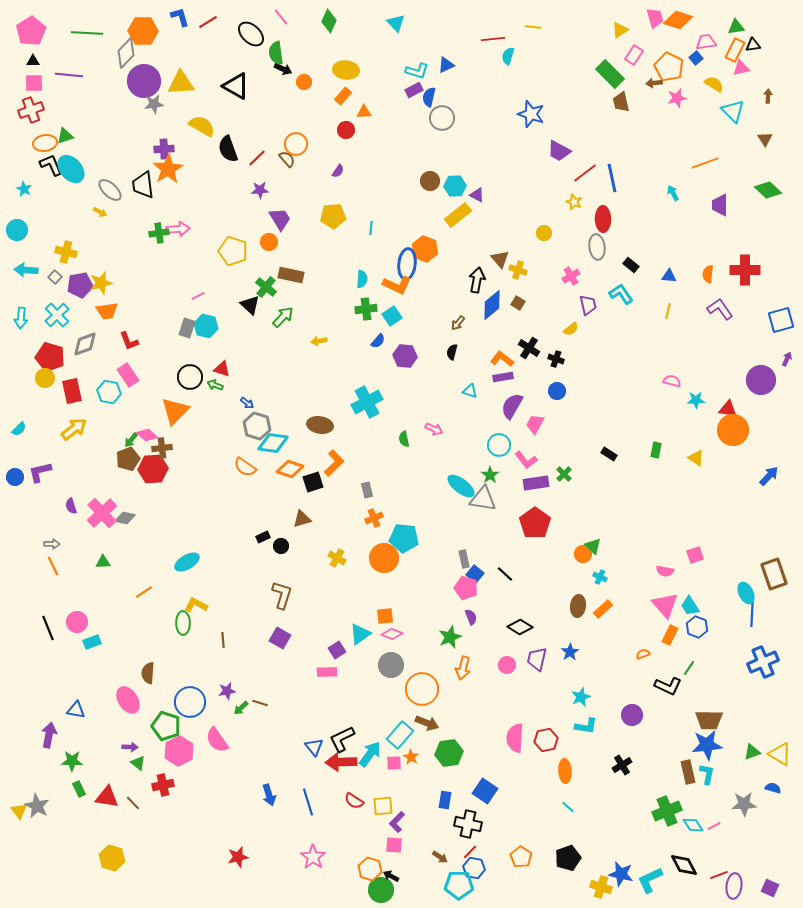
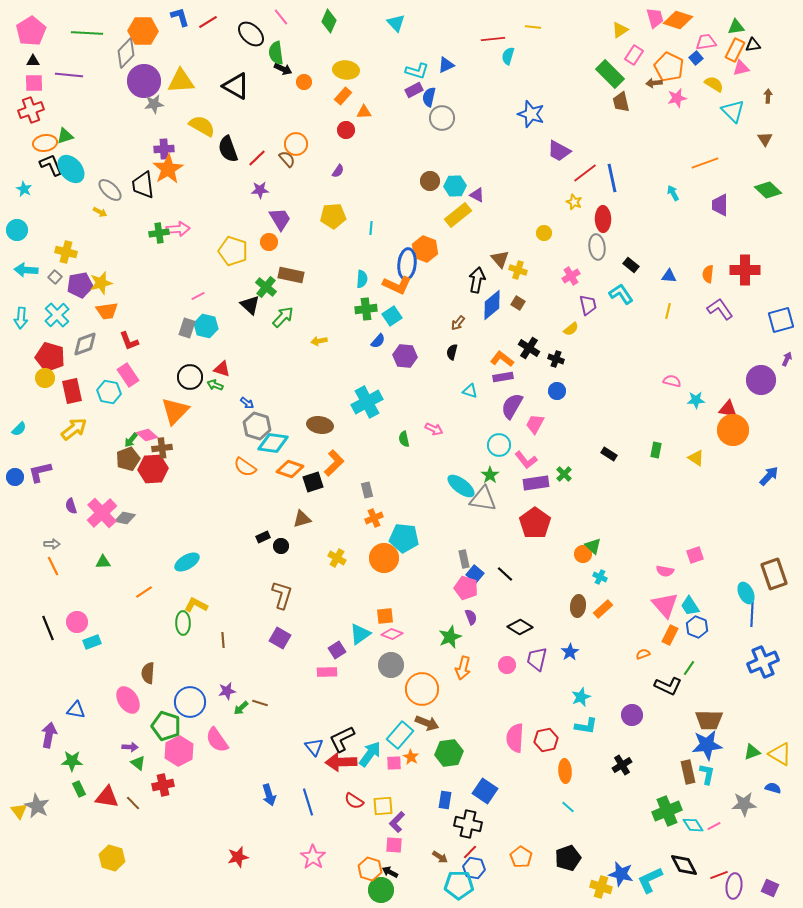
yellow triangle at (181, 83): moved 2 px up
black arrow at (391, 876): moved 1 px left, 4 px up
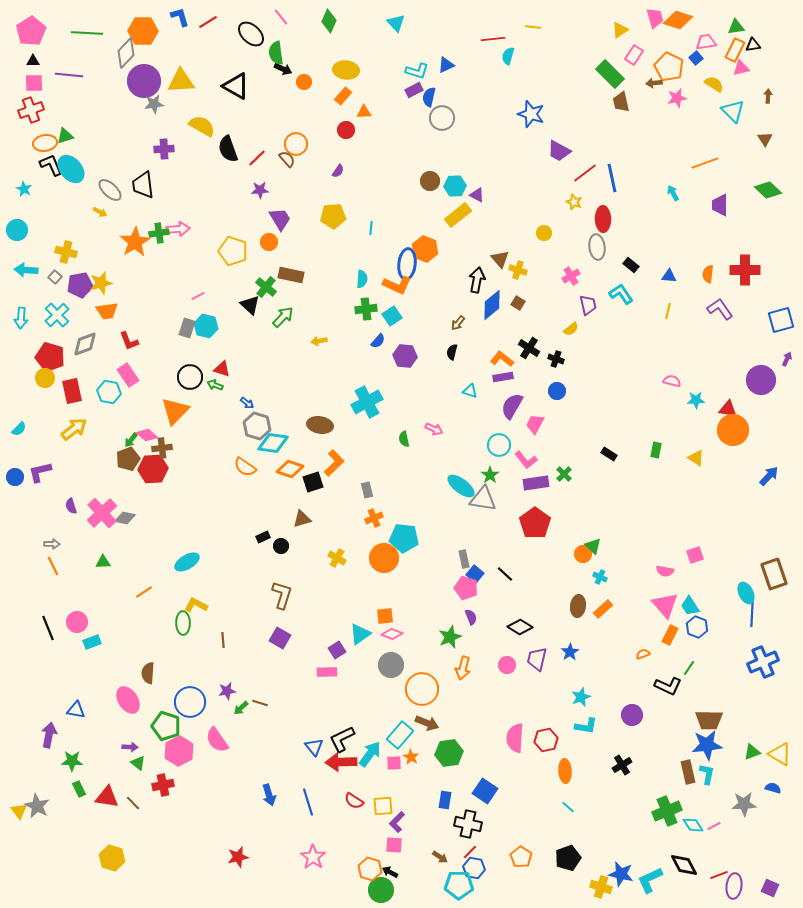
orange star at (168, 169): moved 33 px left, 73 px down
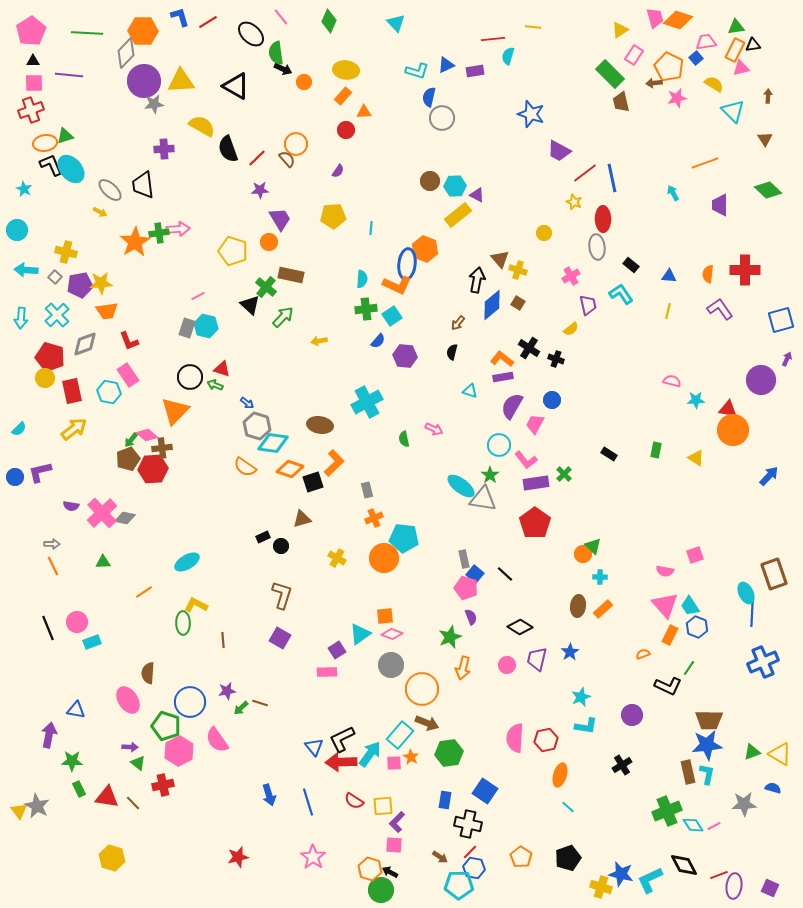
purple rectangle at (414, 90): moved 61 px right, 19 px up; rotated 18 degrees clockwise
yellow star at (101, 283): rotated 10 degrees clockwise
blue circle at (557, 391): moved 5 px left, 9 px down
purple semicircle at (71, 506): rotated 63 degrees counterclockwise
cyan cross at (600, 577): rotated 24 degrees counterclockwise
orange ellipse at (565, 771): moved 5 px left, 4 px down; rotated 20 degrees clockwise
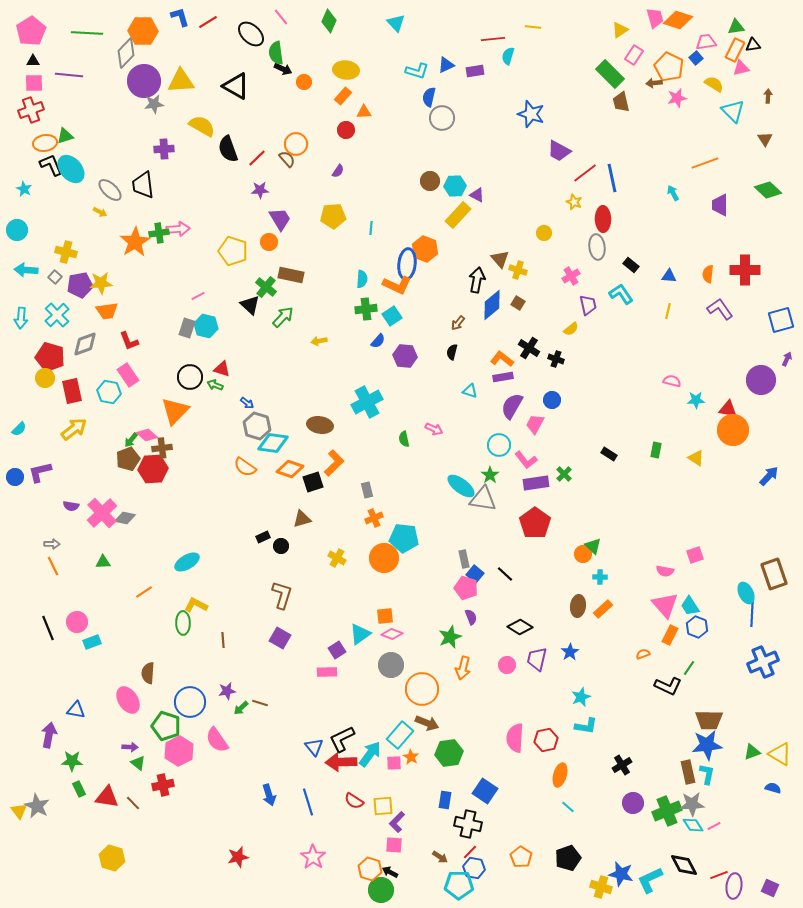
yellow rectangle at (458, 215): rotated 8 degrees counterclockwise
purple circle at (632, 715): moved 1 px right, 88 px down
gray star at (744, 804): moved 52 px left
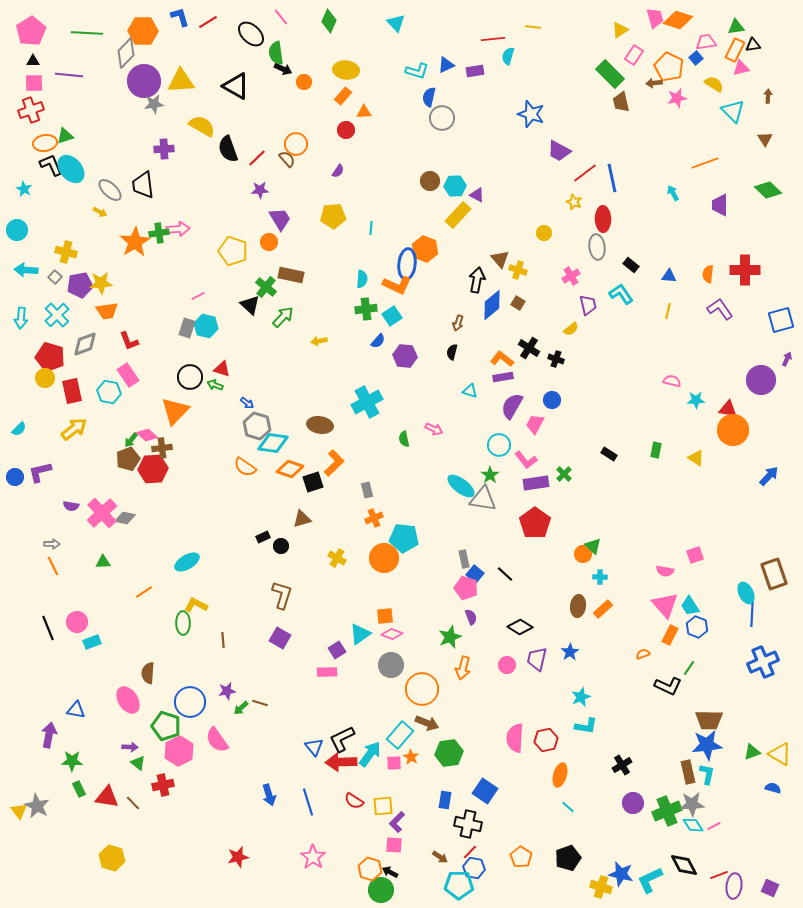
brown arrow at (458, 323): rotated 21 degrees counterclockwise
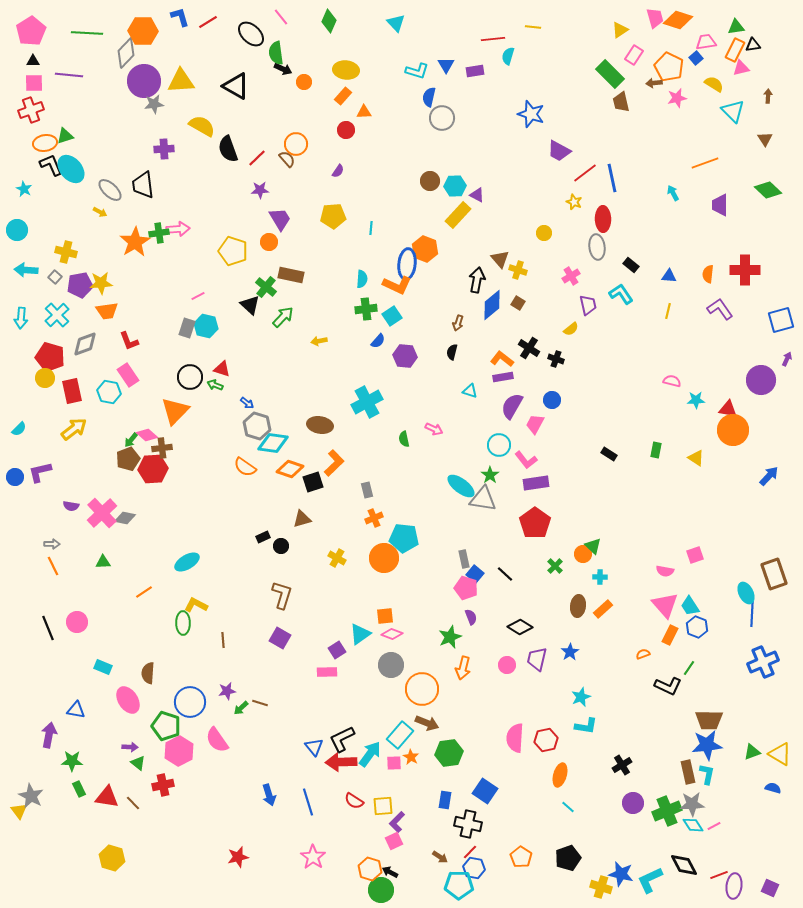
blue triangle at (446, 65): rotated 36 degrees counterclockwise
green cross at (564, 474): moved 9 px left, 92 px down
cyan rectangle at (92, 642): moved 11 px right, 25 px down; rotated 42 degrees clockwise
gray star at (37, 806): moved 6 px left, 10 px up
pink square at (394, 845): moved 4 px up; rotated 30 degrees counterclockwise
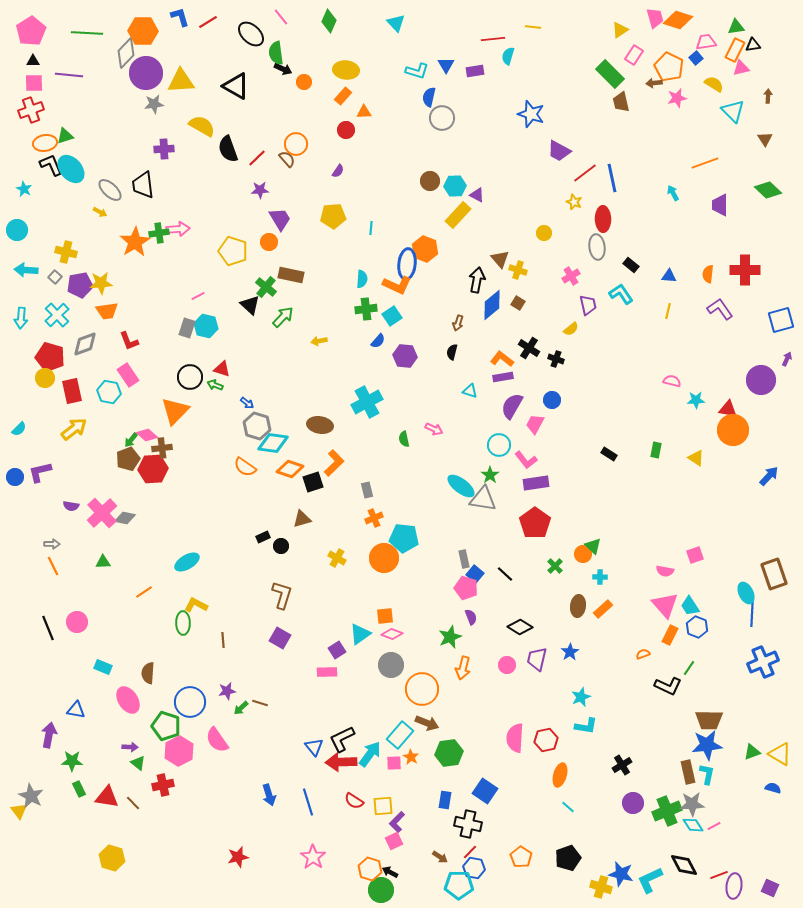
purple circle at (144, 81): moved 2 px right, 8 px up
